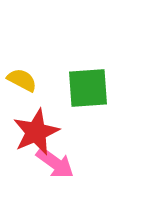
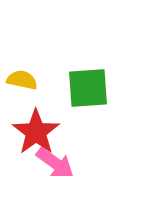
yellow semicircle: rotated 16 degrees counterclockwise
red star: rotated 12 degrees counterclockwise
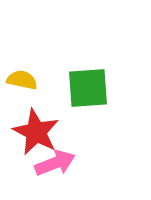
red star: rotated 9 degrees counterclockwise
pink arrow: rotated 57 degrees counterclockwise
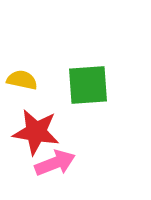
green square: moved 3 px up
red star: rotated 18 degrees counterclockwise
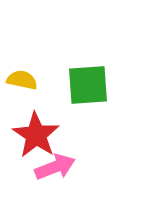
red star: moved 3 px down; rotated 24 degrees clockwise
pink arrow: moved 4 px down
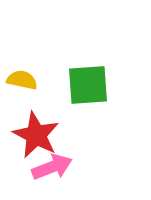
red star: rotated 6 degrees counterclockwise
pink arrow: moved 3 px left
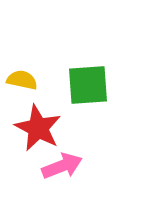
red star: moved 2 px right, 7 px up
pink arrow: moved 10 px right, 1 px up
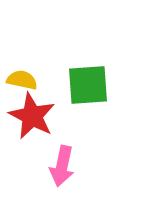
red star: moved 6 px left, 12 px up
pink arrow: rotated 123 degrees clockwise
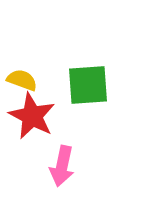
yellow semicircle: rotated 8 degrees clockwise
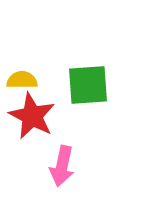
yellow semicircle: rotated 20 degrees counterclockwise
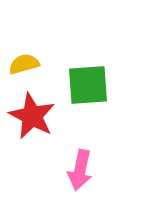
yellow semicircle: moved 2 px right, 16 px up; rotated 16 degrees counterclockwise
pink arrow: moved 18 px right, 4 px down
